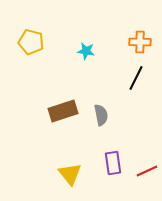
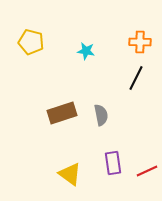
brown rectangle: moved 1 px left, 2 px down
yellow triangle: rotated 15 degrees counterclockwise
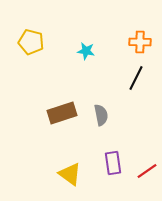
red line: rotated 10 degrees counterclockwise
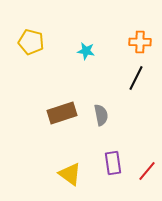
red line: rotated 15 degrees counterclockwise
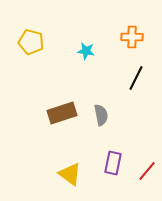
orange cross: moved 8 px left, 5 px up
purple rectangle: rotated 20 degrees clockwise
